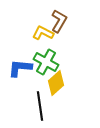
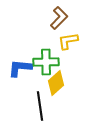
brown L-shape: moved 3 px up; rotated 15 degrees clockwise
yellow L-shape: moved 25 px right, 8 px down; rotated 35 degrees counterclockwise
green cross: rotated 30 degrees counterclockwise
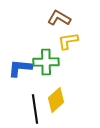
brown L-shape: rotated 105 degrees counterclockwise
yellow diamond: moved 17 px down
black line: moved 5 px left, 3 px down
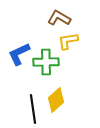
blue L-shape: moved 1 px left, 14 px up; rotated 30 degrees counterclockwise
black line: moved 2 px left
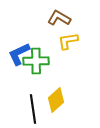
green cross: moved 10 px left, 1 px up
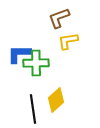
brown L-shape: rotated 50 degrees counterclockwise
blue L-shape: rotated 25 degrees clockwise
green cross: moved 2 px down
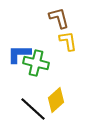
brown L-shape: rotated 95 degrees clockwise
yellow L-shape: rotated 90 degrees clockwise
green cross: rotated 15 degrees clockwise
black line: rotated 40 degrees counterclockwise
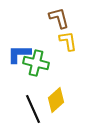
black line: rotated 24 degrees clockwise
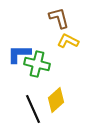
yellow L-shape: rotated 55 degrees counterclockwise
green cross: moved 1 px right, 1 px down
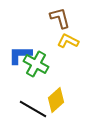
brown L-shape: moved 1 px right
blue L-shape: moved 1 px right, 1 px down
green cross: moved 1 px left; rotated 15 degrees clockwise
black line: rotated 36 degrees counterclockwise
